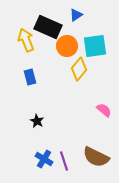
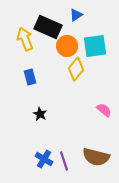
yellow arrow: moved 1 px left, 1 px up
yellow diamond: moved 3 px left
black star: moved 3 px right, 7 px up
brown semicircle: rotated 12 degrees counterclockwise
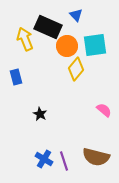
blue triangle: rotated 40 degrees counterclockwise
cyan square: moved 1 px up
blue rectangle: moved 14 px left
